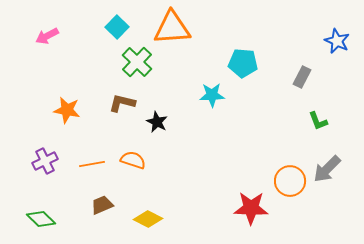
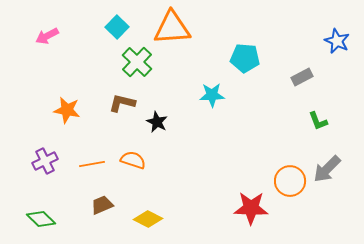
cyan pentagon: moved 2 px right, 5 px up
gray rectangle: rotated 35 degrees clockwise
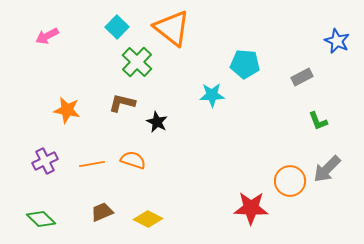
orange triangle: rotated 42 degrees clockwise
cyan pentagon: moved 6 px down
brown trapezoid: moved 7 px down
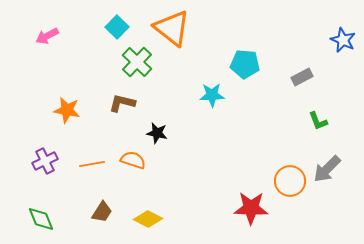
blue star: moved 6 px right, 1 px up
black star: moved 11 px down; rotated 15 degrees counterclockwise
brown trapezoid: rotated 145 degrees clockwise
green diamond: rotated 24 degrees clockwise
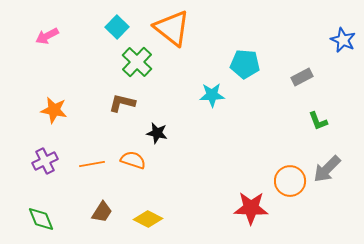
orange star: moved 13 px left
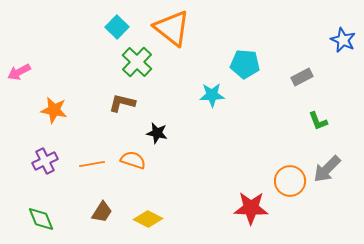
pink arrow: moved 28 px left, 36 px down
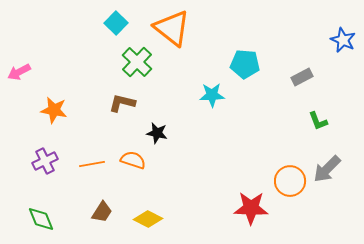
cyan square: moved 1 px left, 4 px up
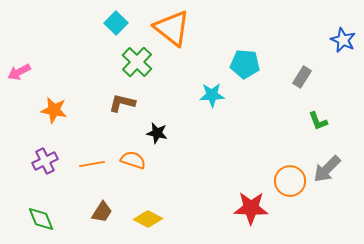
gray rectangle: rotated 30 degrees counterclockwise
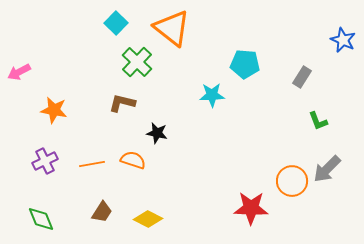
orange circle: moved 2 px right
